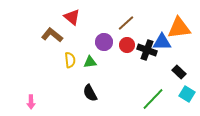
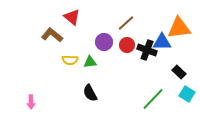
yellow semicircle: rotated 98 degrees clockwise
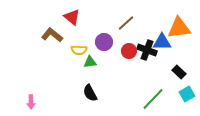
red circle: moved 2 px right, 6 px down
yellow semicircle: moved 9 px right, 10 px up
cyan square: rotated 28 degrees clockwise
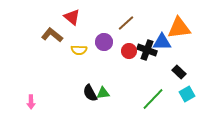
green triangle: moved 13 px right, 31 px down
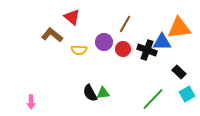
brown line: moved 1 px left, 1 px down; rotated 18 degrees counterclockwise
red circle: moved 6 px left, 2 px up
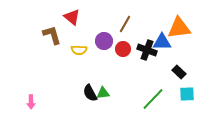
brown L-shape: rotated 35 degrees clockwise
purple circle: moved 1 px up
cyan square: rotated 28 degrees clockwise
